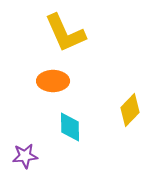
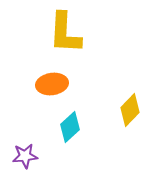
yellow L-shape: rotated 27 degrees clockwise
orange ellipse: moved 1 px left, 3 px down; rotated 8 degrees counterclockwise
cyan diamond: rotated 48 degrees clockwise
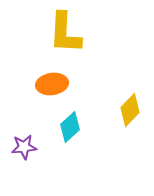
purple star: moved 1 px left, 9 px up
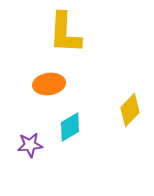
orange ellipse: moved 3 px left
cyan diamond: rotated 12 degrees clockwise
purple star: moved 6 px right, 2 px up
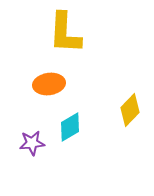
purple star: moved 2 px right, 2 px up
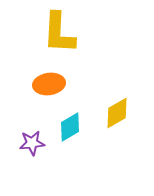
yellow L-shape: moved 6 px left
yellow diamond: moved 13 px left, 3 px down; rotated 16 degrees clockwise
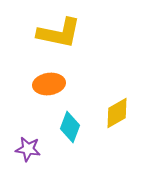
yellow L-shape: rotated 81 degrees counterclockwise
cyan diamond: rotated 40 degrees counterclockwise
purple star: moved 4 px left, 6 px down; rotated 15 degrees clockwise
